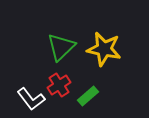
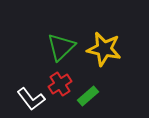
red cross: moved 1 px right, 1 px up
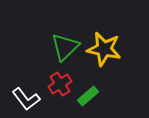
green triangle: moved 4 px right
white L-shape: moved 5 px left
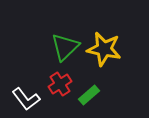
green rectangle: moved 1 px right, 1 px up
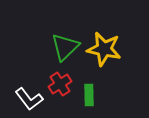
green rectangle: rotated 50 degrees counterclockwise
white L-shape: moved 3 px right
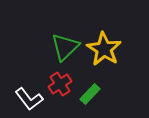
yellow star: rotated 20 degrees clockwise
green rectangle: moved 1 px right, 1 px up; rotated 45 degrees clockwise
